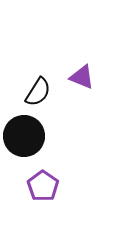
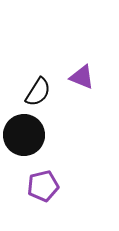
black circle: moved 1 px up
purple pentagon: rotated 24 degrees clockwise
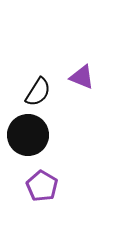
black circle: moved 4 px right
purple pentagon: moved 1 px left; rotated 28 degrees counterclockwise
